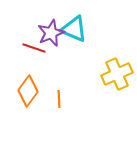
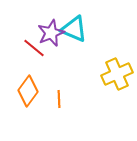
red line: rotated 20 degrees clockwise
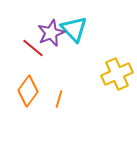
cyan triangle: rotated 24 degrees clockwise
red line: moved 1 px left
orange line: rotated 18 degrees clockwise
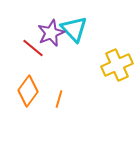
yellow cross: moved 9 px up
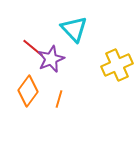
purple star: moved 26 px down
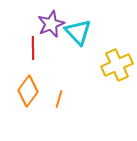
cyan triangle: moved 4 px right, 3 px down
red line: rotated 50 degrees clockwise
purple star: moved 35 px up
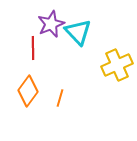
orange line: moved 1 px right, 1 px up
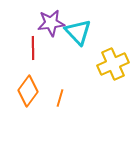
purple star: moved 1 px up; rotated 16 degrees clockwise
yellow cross: moved 4 px left, 1 px up
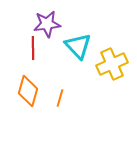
purple star: moved 4 px left, 1 px down
cyan triangle: moved 14 px down
yellow cross: moved 1 px left
orange diamond: rotated 20 degrees counterclockwise
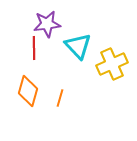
red line: moved 1 px right
